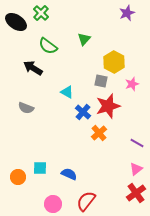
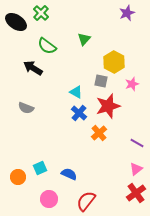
green semicircle: moved 1 px left
cyan triangle: moved 9 px right
blue cross: moved 4 px left, 1 px down
cyan square: rotated 24 degrees counterclockwise
pink circle: moved 4 px left, 5 px up
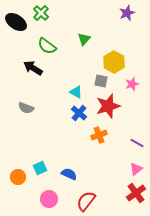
orange cross: moved 2 px down; rotated 21 degrees clockwise
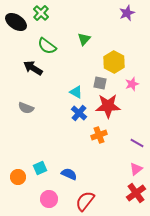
gray square: moved 1 px left, 2 px down
red star: rotated 15 degrees clockwise
red semicircle: moved 1 px left
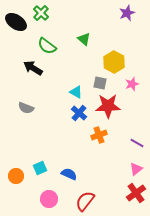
green triangle: rotated 32 degrees counterclockwise
orange circle: moved 2 px left, 1 px up
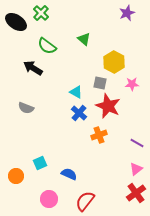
pink star: rotated 16 degrees clockwise
red star: rotated 25 degrees clockwise
cyan square: moved 5 px up
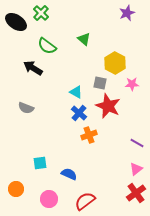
yellow hexagon: moved 1 px right, 1 px down
orange cross: moved 10 px left
cyan square: rotated 16 degrees clockwise
orange circle: moved 13 px down
red semicircle: rotated 15 degrees clockwise
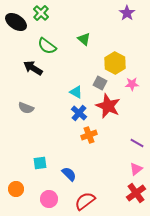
purple star: rotated 14 degrees counterclockwise
gray square: rotated 16 degrees clockwise
blue semicircle: rotated 21 degrees clockwise
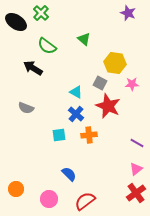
purple star: moved 1 px right; rotated 14 degrees counterclockwise
yellow hexagon: rotated 20 degrees counterclockwise
blue cross: moved 3 px left, 1 px down
orange cross: rotated 14 degrees clockwise
cyan square: moved 19 px right, 28 px up
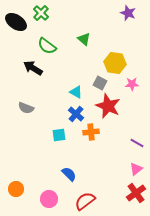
orange cross: moved 2 px right, 3 px up
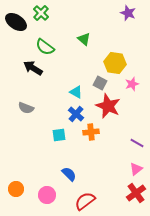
green semicircle: moved 2 px left, 1 px down
pink star: rotated 16 degrees counterclockwise
pink circle: moved 2 px left, 4 px up
